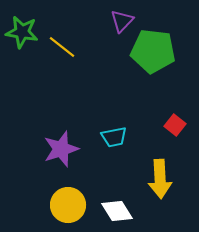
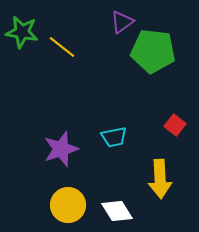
purple triangle: moved 1 px down; rotated 10 degrees clockwise
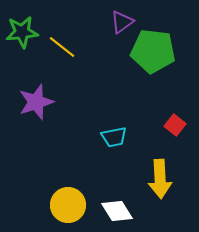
green star: rotated 16 degrees counterclockwise
purple star: moved 25 px left, 47 px up
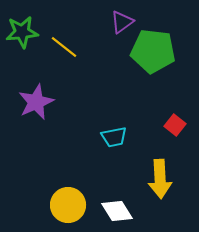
yellow line: moved 2 px right
purple star: rotated 6 degrees counterclockwise
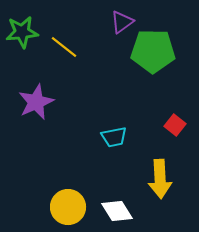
green pentagon: rotated 6 degrees counterclockwise
yellow circle: moved 2 px down
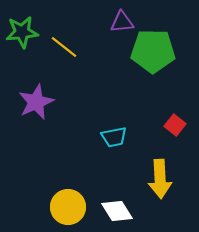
purple triangle: rotated 30 degrees clockwise
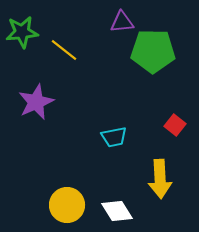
yellow line: moved 3 px down
yellow circle: moved 1 px left, 2 px up
